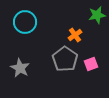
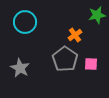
pink square: rotated 24 degrees clockwise
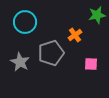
gray pentagon: moved 14 px left, 6 px up; rotated 20 degrees clockwise
gray star: moved 6 px up
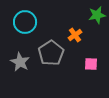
gray pentagon: rotated 15 degrees counterclockwise
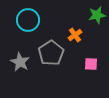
cyan circle: moved 3 px right, 2 px up
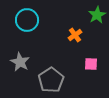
green star: rotated 18 degrees counterclockwise
cyan circle: moved 1 px left
gray pentagon: moved 27 px down
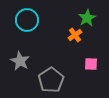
green star: moved 10 px left, 3 px down
gray star: moved 1 px up
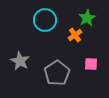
cyan circle: moved 18 px right
gray pentagon: moved 6 px right, 7 px up
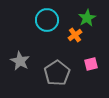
cyan circle: moved 2 px right
pink square: rotated 16 degrees counterclockwise
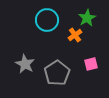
gray star: moved 5 px right, 3 px down
